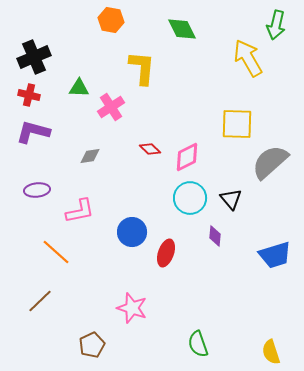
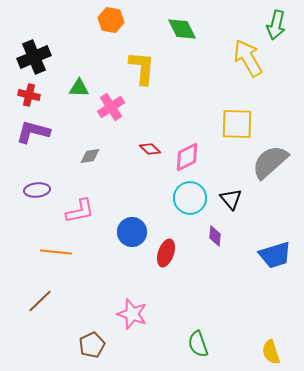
orange line: rotated 36 degrees counterclockwise
pink star: moved 6 px down
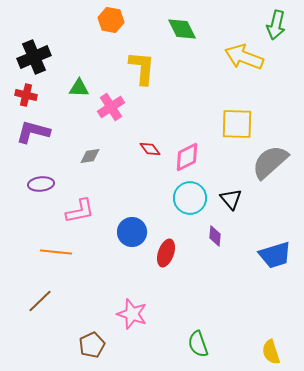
yellow arrow: moved 4 px left, 1 px up; rotated 39 degrees counterclockwise
red cross: moved 3 px left
red diamond: rotated 10 degrees clockwise
purple ellipse: moved 4 px right, 6 px up
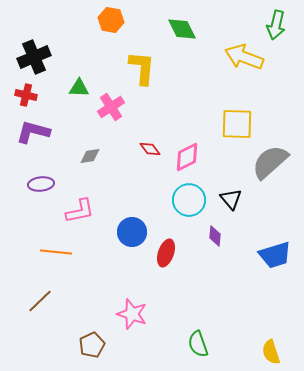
cyan circle: moved 1 px left, 2 px down
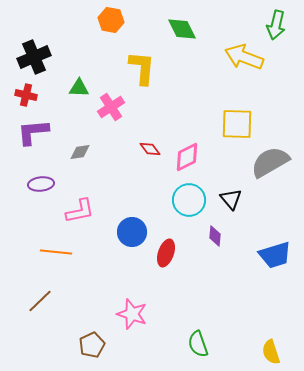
purple L-shape: rotated 20 degrees counterclockwise
gray diamond: moved 10 px left, 4 px up
gray semicircle: rotated 12 degrees clockwise
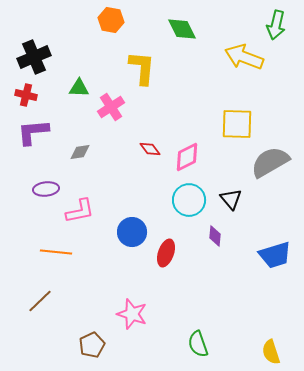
purple ellipse: moved 5 px right, 5 px down
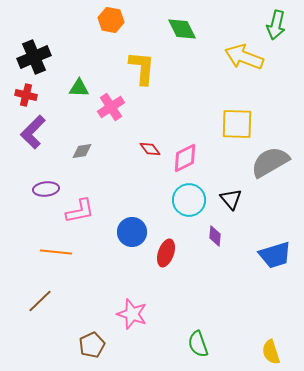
purple L-shape: rotated 40 degrees counterclockwise
gray diamond: moved 2 px right, 1 px up
pink diamond: moved 2 px left, 1 px down
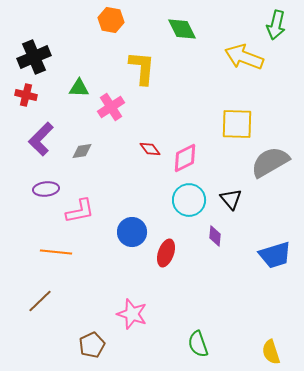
purple L-shape: moved 8 px right, 7 px down
